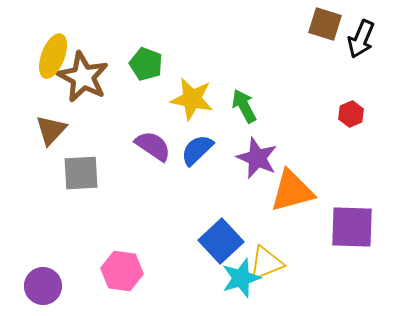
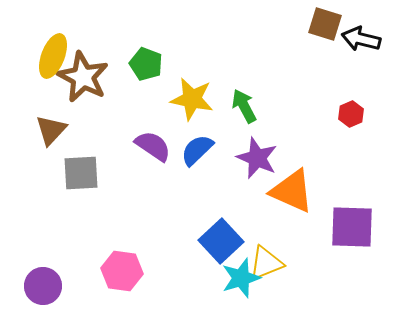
black arrow: rotated 81 degrees clockwise
orange triangle: rotated 39 degrees clockwise
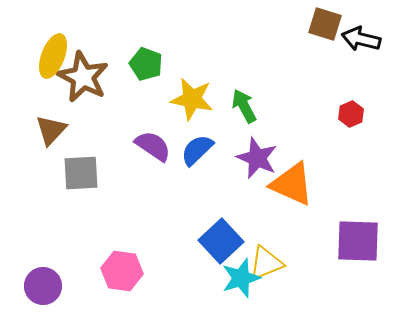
orange triangle: moved 7 px up
purple square: moved 6 px right, 14 px down
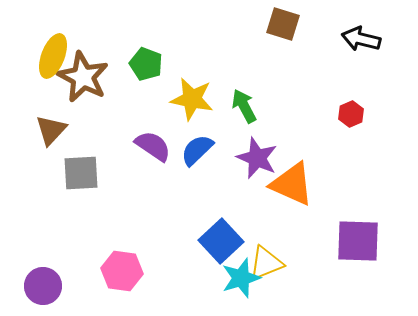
brown square: moved 42 px left
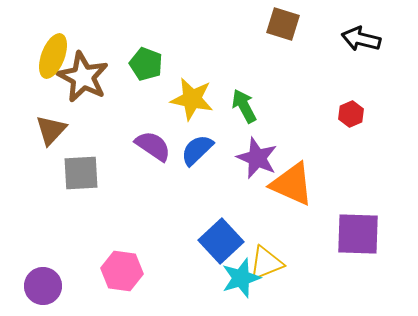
purple square: moved 7 px up
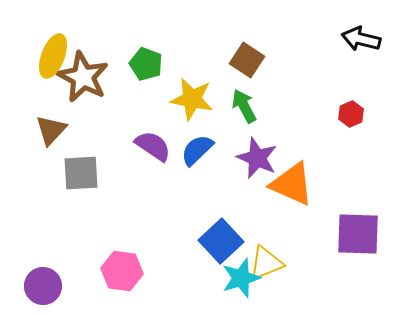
brown square: moved 36 px left, 36 px down; rotated 16 degrees clockwise
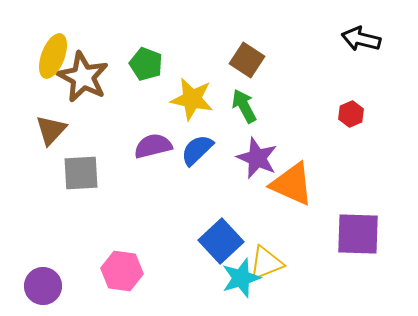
purple semicircle: rotated 48 degrees counterclockwise
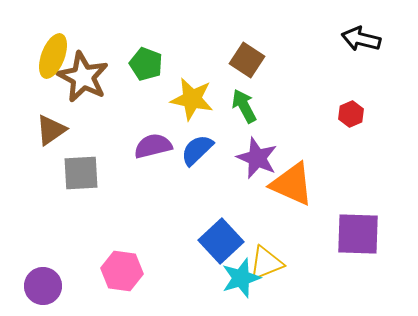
brown triangle: rotated 12 degrees clockwise
